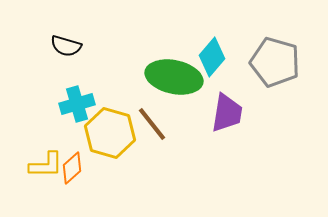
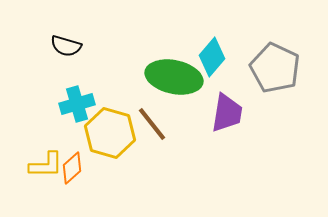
gray pentagon: moved 6 px down; rotated 9 degrees clockwise
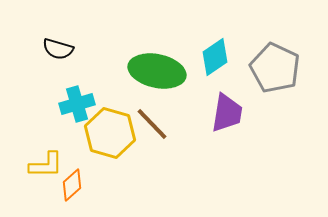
black semicircle: moved 8 px left, 3 px down
cyan diamond: moved 3 px right; rotated 15 degrees clockwise
green ellipse: moved 17 px left, 6 px up
brown line: rotated 6 degrees counterclockwise
orange diamond: moved 17 px down
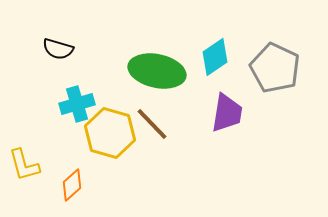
yellow L-shape: moved 22 px left; rotated 75 degrees clockwise
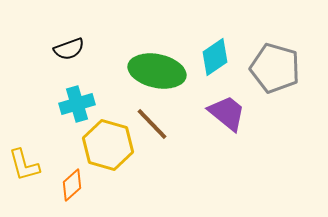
black semicircle: moved 11 px right; rotated 36 degrees counterclockwise
gray pentagon: rotated 9 degrees counterclockwise
purple trapezoid: rotated 60 degrees counterclockwise
yellow hexagon: moved 2 px left, 12 px down
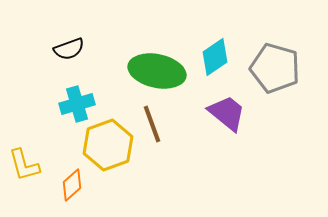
brown line: rotated 24 degrees clockwise
yellow hexagon: rotated 24 degrees clockwise
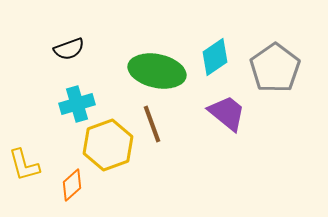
gray pentagon: rotated 21 degrees clockwise
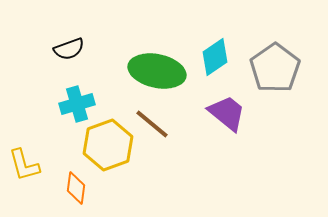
brown line: rotated 30 degrees counterclockwise
orange diamond: moved 4 px right, 3 px down; rotated 40 degrees counterclockwise
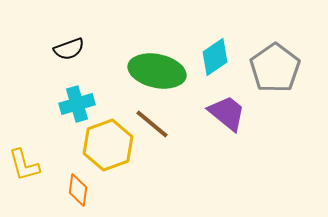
orange diamond: moved 2 px right, 2 px down
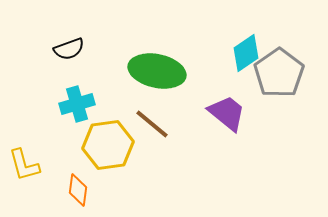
cyan diamond: moved 31 px right, 4 px up
gray pentagon: moved 4 px right, 5 px down
yellow hexagon: rotated 12 degrees clockwise
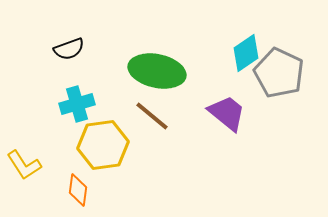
gray pentagon: rotated 12 degrees counterclockwise
brown line: moved 8 px up
yellow hexagon: moved 5 px left
yellow L-shape: rotated 18 degrees counterclockwise
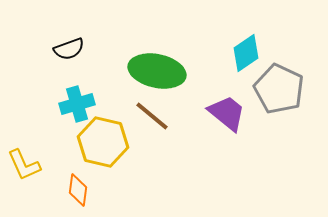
gray pentagon: moved 16 px down
yellow hexagon: moved 3 px up; rotated 21 degrees clockwise
yellow L-shape: rotated 9 degrees clockwise
